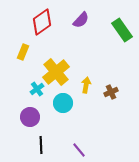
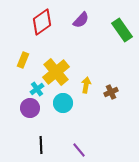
yellow rectangle: moved 8 px down
purple circle: moved 9 px up
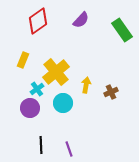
red diamond: moved 4 px left, 1 px up
purple line: moved 10 px left, 1 px up; rotated 21 degrees clockwise
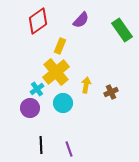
yellow rectangle: moved 37 px right, 14 px up
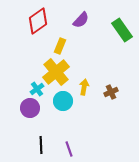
yellow arrow: moved 2 px left, 2 px down
cyan circle: moved 2 px up
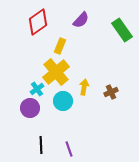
red diamond: moved 1 px down
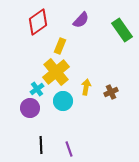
yellow arrow: moved 2 px right
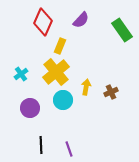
red diamond: moved 5 px right; rotated 32 degrees counterclockwise
cyan cross: moved 16 px left, 15 px up
cyan circle: moved 1 px up
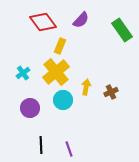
red diamond: rotated 60 degrees counterclockwise
cyan cross: moved 2 px right, 1 px up
